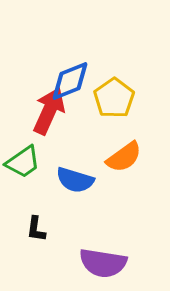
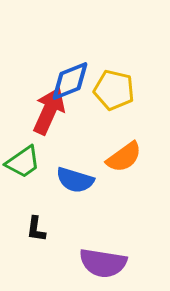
yellow pentagon: moved 8 px up; rotated 24 degrees counterclockwise
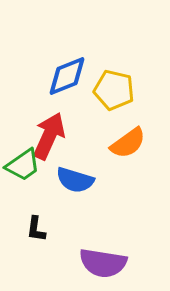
blue diamond: moved 3 px left, 5 px up
red arrow: moved 25 px down
orange semicircle: moved 4 px right, 14 px up
green trapezoid: moved 3 px down
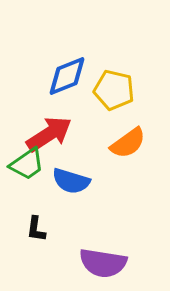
red arrow: moved 2 px up; rotated 33 degrees clockwise
green trapezoid: moved 4 px right, 1 px up
blue semicircle: moved 4 px left, 1 px down
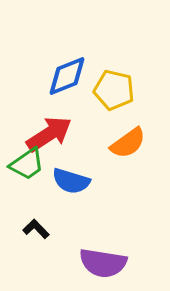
black L-shape: rotated 128 degrees clockwise
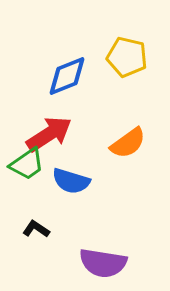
yellow pentagon: moved 13 px right, 33 px up
black L-shape: rotated 12 degrees counterclockwise
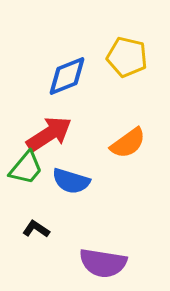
green trapezoid: moved 1 px left, 4 px down; rotated 15 degrees counterclockwise
